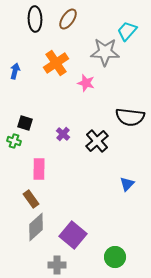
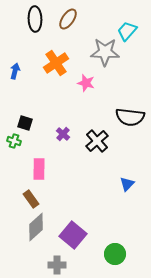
green circle: moved 3 px up
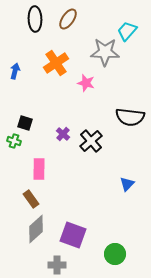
black cross: moved 6 px left
gray diamond: moved 2 px down
purple square: rotated 20 degrees counterclockwise
